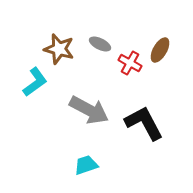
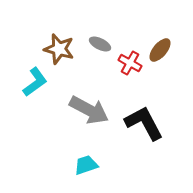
brown ellipse: rotated 10 degrees clockwise
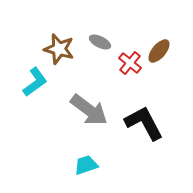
gray ellipse: moved 2 px up
brown ellipse: moved 1 px left, 1 px down
red cross: rotated 10 degrees clockwise
gray arrow: rotated 9 degrees clockwise
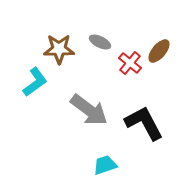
brown star: rotated 16 degrees counterclockwise
cyan trapezoid: moved 19 px right
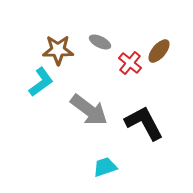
brown star: moved 1 px left, 1 px down
cyan L-shape: moved 6 px right
cyan trapezoid: moved 2 px down
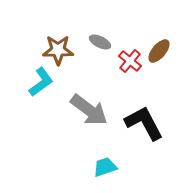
red cross: moved 2 px up
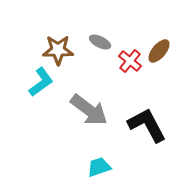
black L-shape: moved 3 px right, 2 px down
cyan trapezoid: moved 6 px left
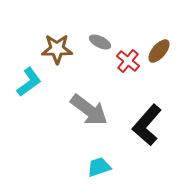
brown star: moved 1 px left, 1 px up
red cross: moved 2 px left
cyan L-shape: moved 12 px left
black L-shape: rotated 111 degrees counterclockwise
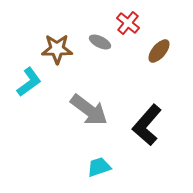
red cross: moved 38 px up
